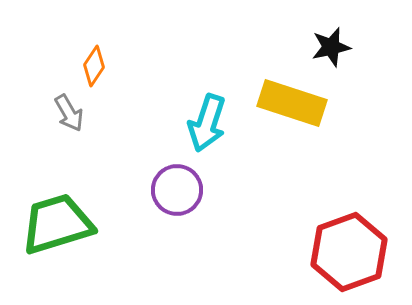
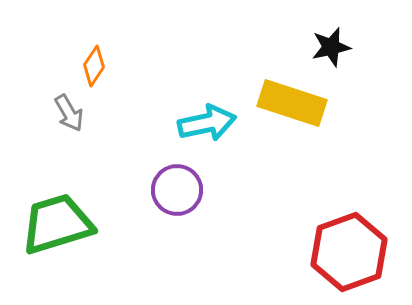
cyan arrow: rotated 120 degrees counterclockwise
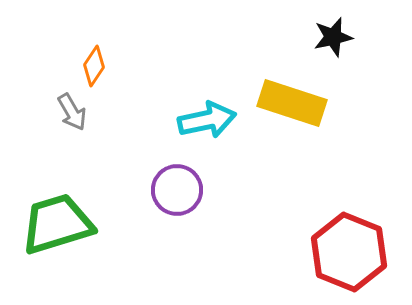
black star: moved 2 px right, 10 px up
gray arrow: moved 3 px right, 1 px up
cyan arrow: moved 3 px up
red hexagon: rotated 18 degrees counterclockwise
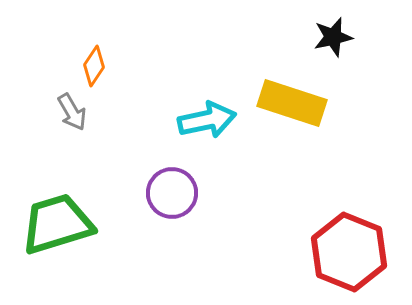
purple circle: moved 5 px left, 3 px down
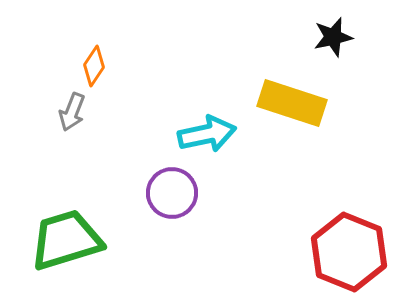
gray arrow: rotated 51 degrees clockwise
cyan arrow: moved 14 px down
green trapezoid: moved 9 px right, 16 px down
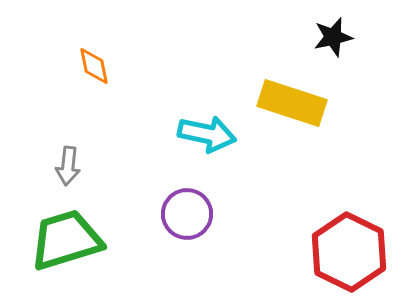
orange diamond: rotated 45 degrees counterclockwise
gray arrow: moved 4 px left, 54 px down; rotated 15 degrees counterclockwise
cyan arrow: rotated 24 degrees clockwise
purple circle: moved 15 px right, 21 px down
red hexagon: rotated 4 degrees clockwise
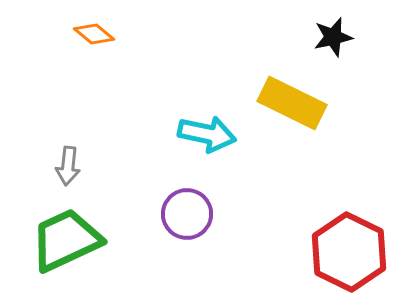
orange diamond: moved 32 px up; rotated 39 degrees counterclockwise
yellow rectangle: rotated 8 degrees clockwise
green trapezoid: rotated 8 degrees counterclockwise
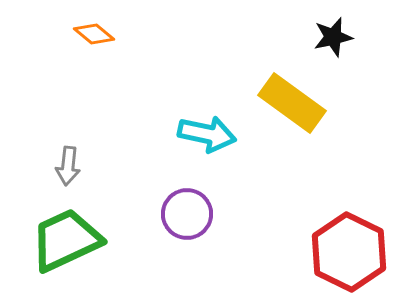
yellow rectangle: rotated 10 degrees clockwise
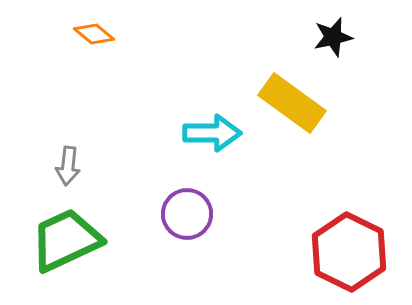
cyan arrow: moved 5 px right, 1 px up; rotated 12 degrees counterclockwise
